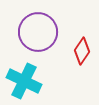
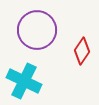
purple circle: moved 1 px left, 2 px up
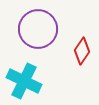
purple circle: moved 1 px right, 1 px up
